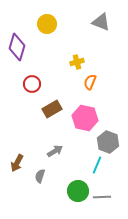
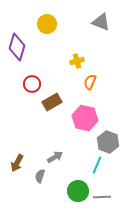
yellow cross: moved 1 px up
brown rectangle: moved 7 px up
gray arrow: moved 6 px down
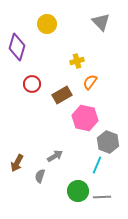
gray triangle: rotated 24 degrees clockwise
orange semicircle: rotated 14 degrees clockwise
brown rectangle: moved 10 px right, 7 px up
gray arrow: moved 1 px up
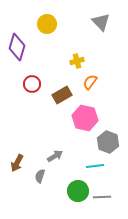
cyan line: moved 2 px left, 1 px down; rotated 60 degrees clockwise
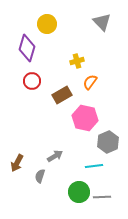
gray triangle: moved 1 px right
purple diamond: moved 10 px right, 1 px down
red circle: moved 3 px up
gray hexagon: rotated 15 degrees clockwise
cyan line: moved 1 px left
green circle: moved 1 px right, 1 px down
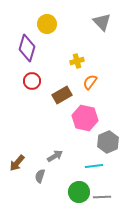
brown arrow: rotated 12 degrees clockwise
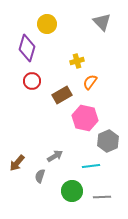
gray hexagon: moved 1 px up
cyan line: moved 3 px left
green circle: moved 7 px left, 1 px up
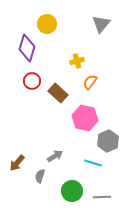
gray triangle: moved 1 px left, 2 px down; rotated 24 degrees clockwise
brown rectangle: moved 4 px left, 2 px up; rotated 72 degrees clockwise
cyan line: moved 2 px right, 3 px up; rotated 24 degrees clockwise
